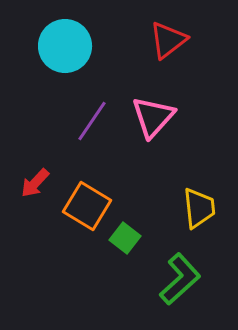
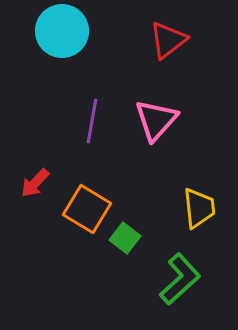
cyan circle: moved 3 px left, 15 px up
pink triangle: moved 3 px right, 3 px down
purple line: rotated 24 degrees counterclockwise
orange square: moved 3 px down
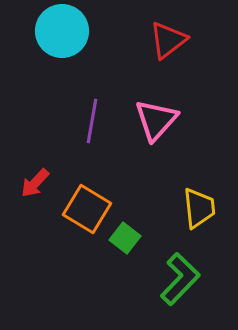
green L-shape: rotated 4 degrees counterclockwise
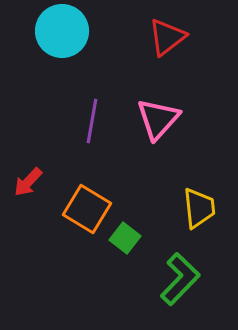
red triangle: moved 1 px left, 3 px up
pink triangle: moved 2 px right, 1 px up
red arrow: moved 7 px left, 1 px up
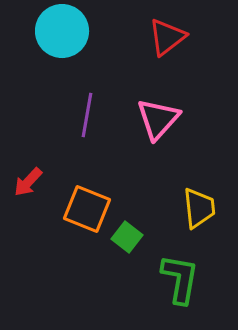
purple line: moved 5 px left, 6 px up
orange square: rotated 9 degrees counterclockwise
green square: moved 2 px right, 1 px up
green L-shape: rotated 34 degrees counterclockwise
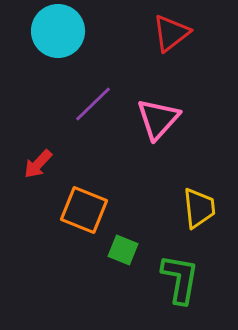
cyan circle: moved 4 px left
red triangle: moved 4 px right, 4 px up
purple line: moved 6 px right, 11 px up; rotated 36 degrees clockwise
red arrow: moved 10 px right, 18 px up
orange square: moved 3 px left, 1 px down
green square: moved 4 px left, 13 px down; rotated 16 degrees counterclockwise
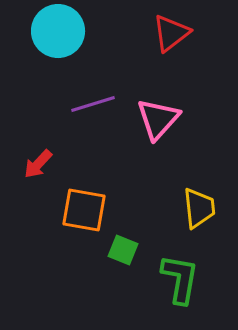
purple line: rotated 27 degrees clockwise
orange square: rotated 12 degrees counterclockwise
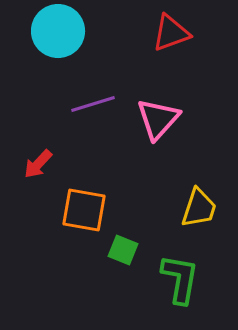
red triangle: rotated 18 degrees clockwise
yellow trapezoid: rotated 24 degrees clockwise
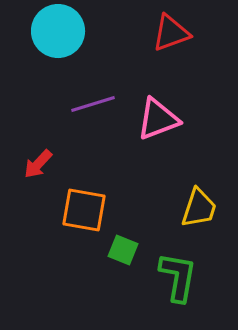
pink triangle: rotated 27 degrees clockwise
green L-shape: moved 2 px left, 2 px up
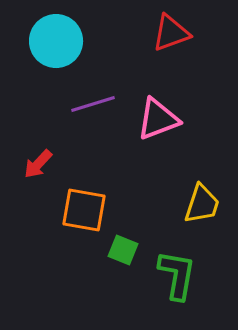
cyan circle: moved 2 px left, 10 px down
yellow trapezoid: moved 3 px right, 4 px up
green L-shape: moved 1 px left, 2 px up
